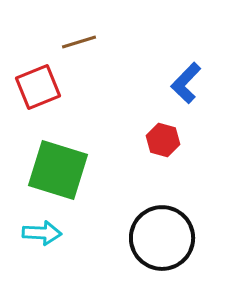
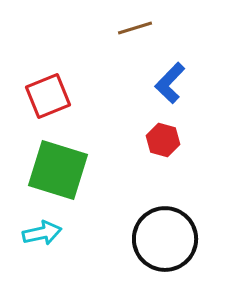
brown line: moved 56 px right, 14 px up
blue L-shape: moved 16 px left
red square: moved 10 px right, 9 px down
cyan arrow: rotated 15 degrees counterclockwise
black circle: moved 3 px right, 1 px down
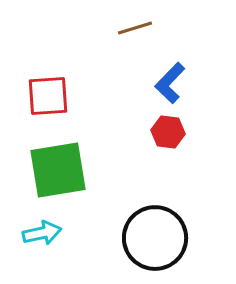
red square: rotated 18 degrees clockwise
red hexagon: moved 5 px right, 8 px up; rotated 8 degrees counterclockwise
green square: rotated 26 degrees counterclockwise
black circle: moved 10 px left, 1 px up
